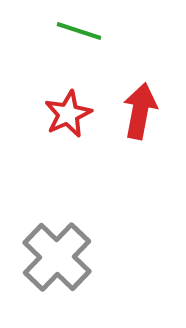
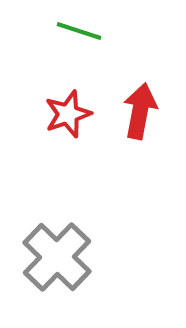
red star: rotated 6 degrees clockwise
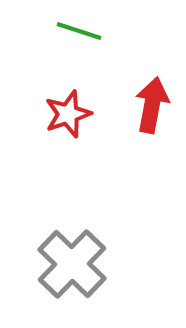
red arrow: moved 12 px right, 6 px up
gray cross: moved 15 px right, 7 px down
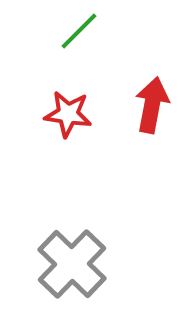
green line: rotated 63 degrees counterclockwise
red star: rotated 27 degrees clockwise
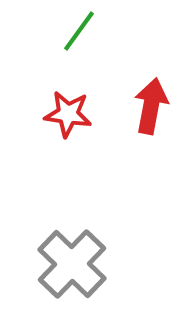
green line: rotated 9 degrees counterclockwise
red arrow: moved 1 px left, 1 px down
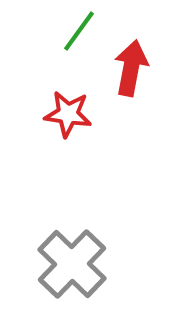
red arrow: moved 20 px left, 38 px up
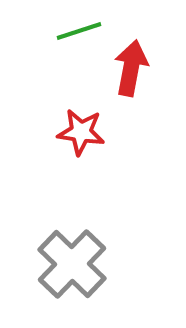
green line: rotated 36 degrees clockwise
red star: moved 13 px right, 18 px down
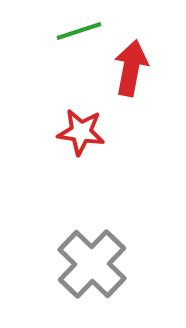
gray cross: moved 20 px right
